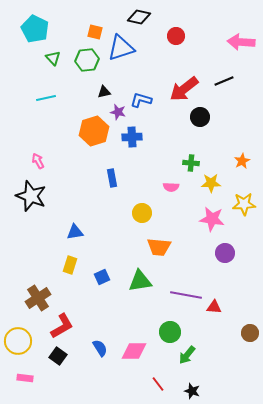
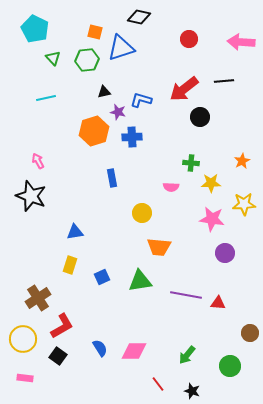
red circle at (176, 36): moved 13 px right, 3 px down
black line at (224, 81): rotated 18 degrees clockwise
red triangle at (214, 307): moved 4 px right, 4 px up
green circle at (170, 332): moved 60 px right, 34 px down
yellow circle at (18, 341): moved 5 px right, 2 px up
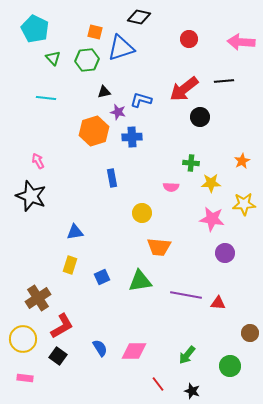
cyan line at (46, 98): rotated 18 degrees clockwise
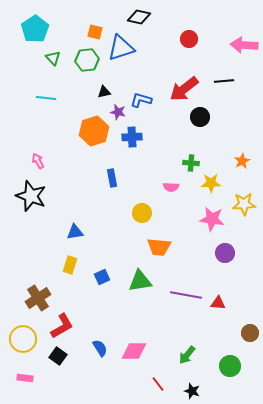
cyan pentagon at (35, 29): rotated 12 degrees clockwise
pink arrow at (241, 42): moved 3 px right, 3 px down
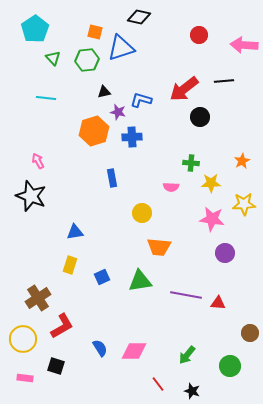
red circle at (189, 39): moved 10 px right, 4 px up
black square at (58, 356): moved 2 px left, 10 px down; rotated 18 degrees counterclockwise
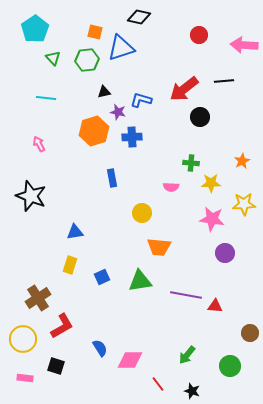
pink arrow at (38, 161): moved 1 px right, 17 px up
red triangle at (218, 303): moved 3 px left, 3 px down
pink diamond at (134, 351): moved 4 px left, 9 px down
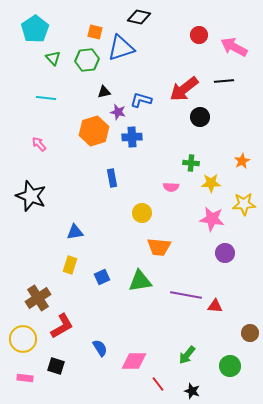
pink arrow at (244, 45): moved 10 px left, 2 px down; rotated 24 degrees clockwise
pink arrow at (39, 144): rotated 14 degrees counterclockwise
pink diamond at (130, 360): moved 4 px right, 1 px down
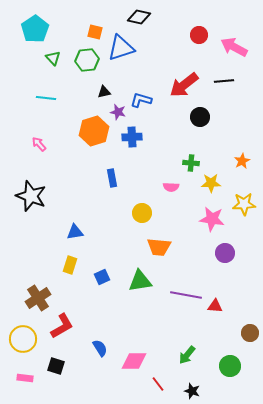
red arrow at (184, 89): moved 4 px up
